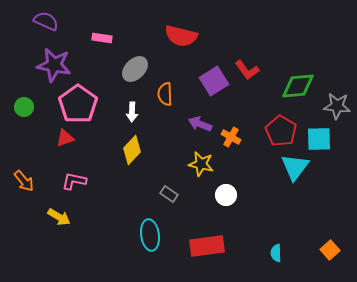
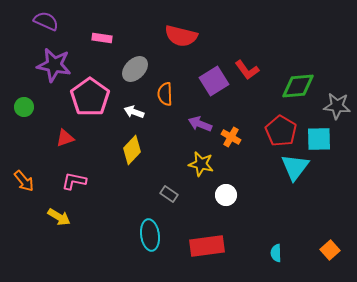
pink pentagon: moved 12 px right, 7 px up
white arrow: moved 2 px right; rotated 108 degrees clockwise
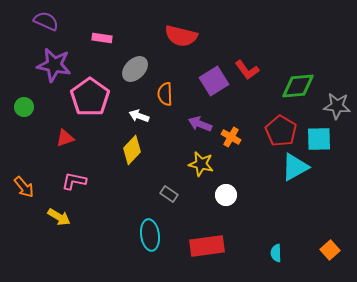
white arrow: moved 5 px right, 4 px down
cyan triangle: rotated 24 degrees clockwise
orange arrow: moved 6 px down
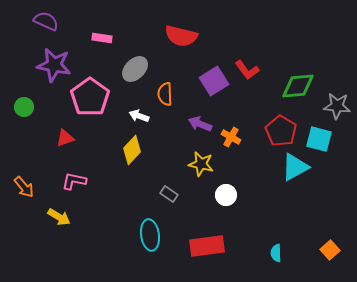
cyan square: rotated 16 degrees clockwise
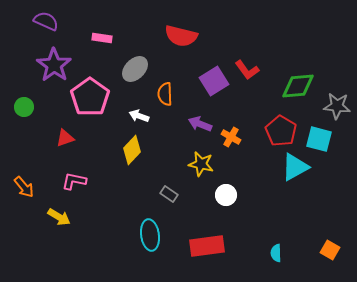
purple star: rotated 24 degrees clockwise
orange square: rotated 18 degrees counterclockwise
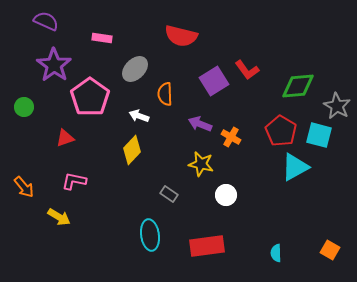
gray star: rotated 24 degrees clockwise
cyan square: moved 4 px up
